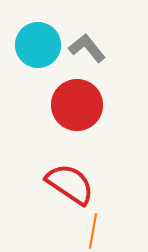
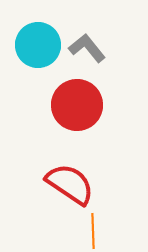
orange line: rotated 12 degrees counterclockwise
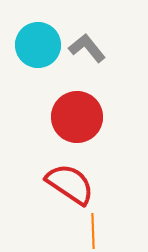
red circle: moved 12 px down
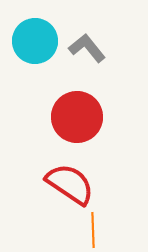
cyan circle: moved 3 px left, 4 px up
orange line: moved 1 px up
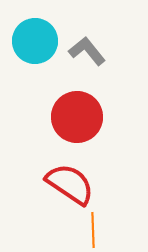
gray L-shape: moved 3 px down
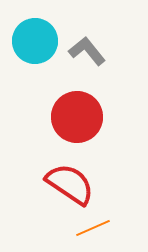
orange line: moved 2 px up; rotated 68 degrees clockwise
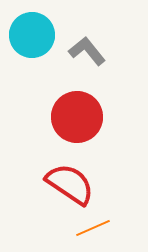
cyan circle: moved 3 px left, 6 px up
